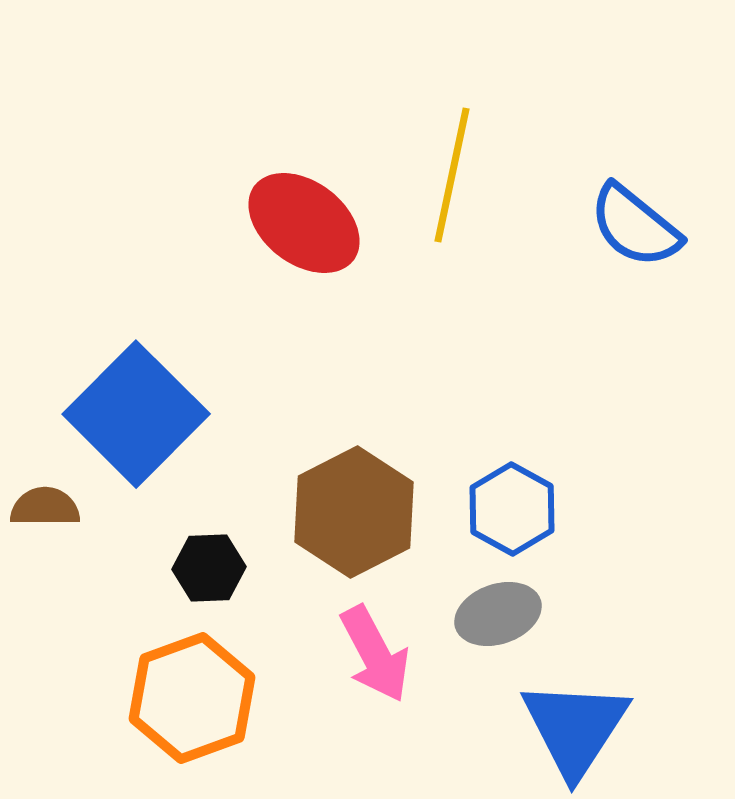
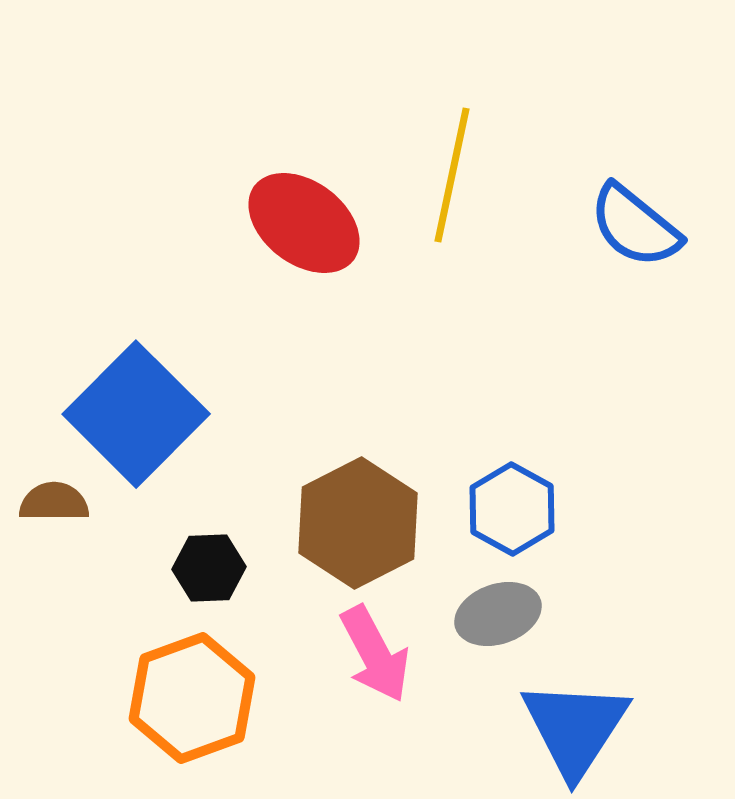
brown semicircle: moved 9 px right, 5 px up
brown hexagon: moved 4 px right, 11 px down
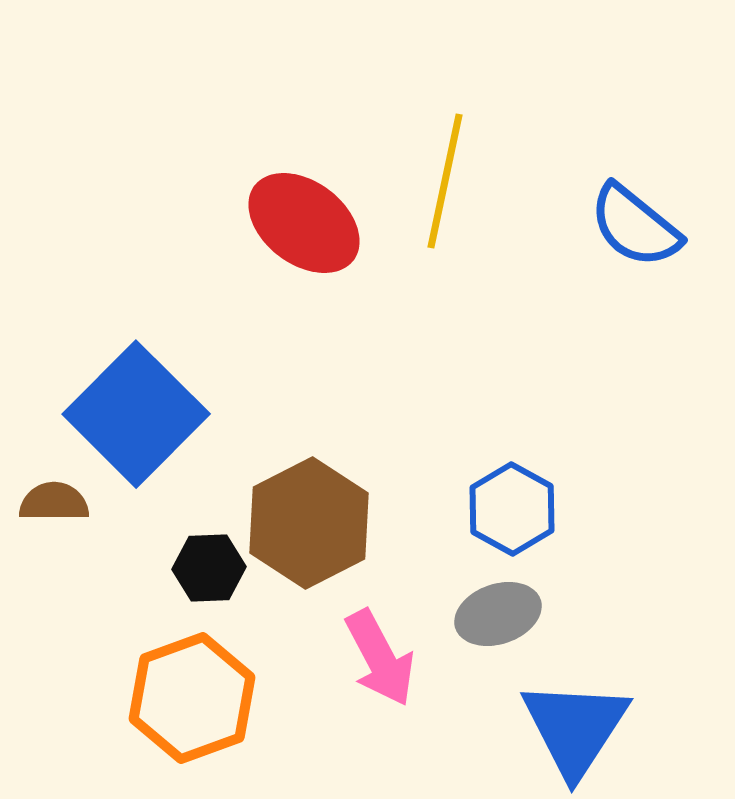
yellow line: moved 7 px left, 6 px down
brown hexagon: moved 49 px left
pink arrow: moved 5 px right, 4 px down
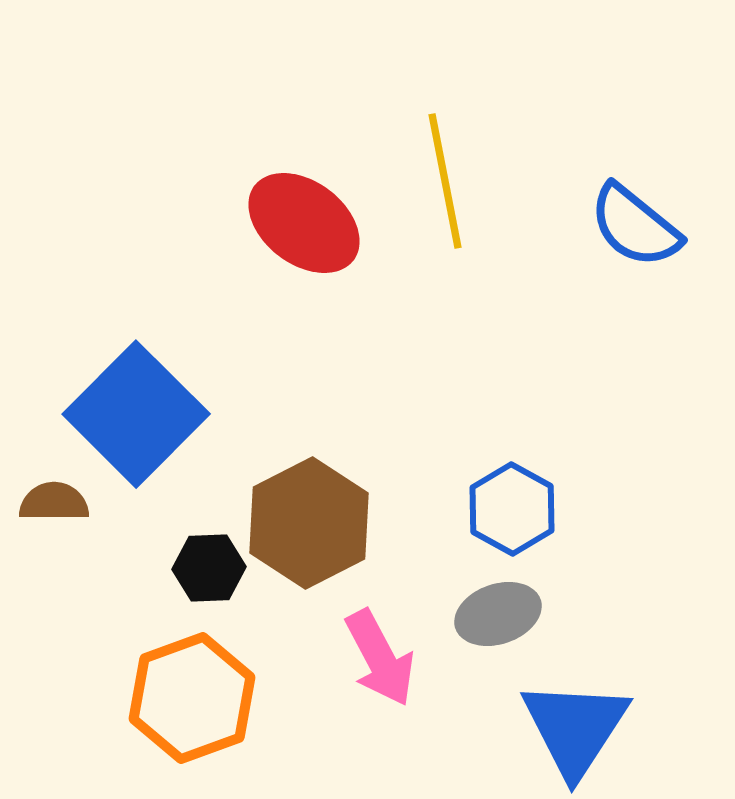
yellow line: rotated 23 degrees counterclockwise
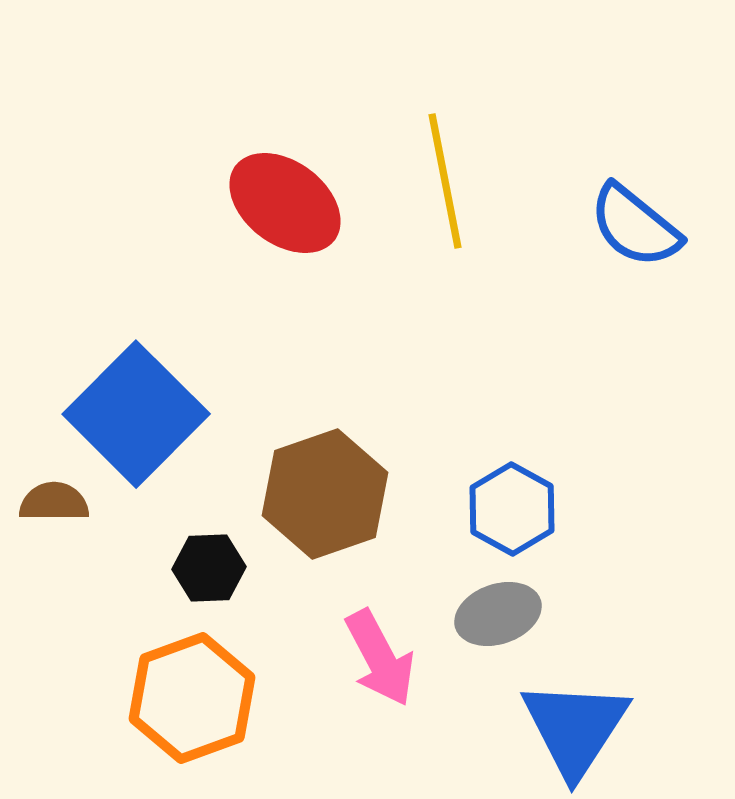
red ellipse: moved 19 px left, 20 px up
brown hexagon: moved 16 px right, 29 px up; rotated 8 degrees clockwise
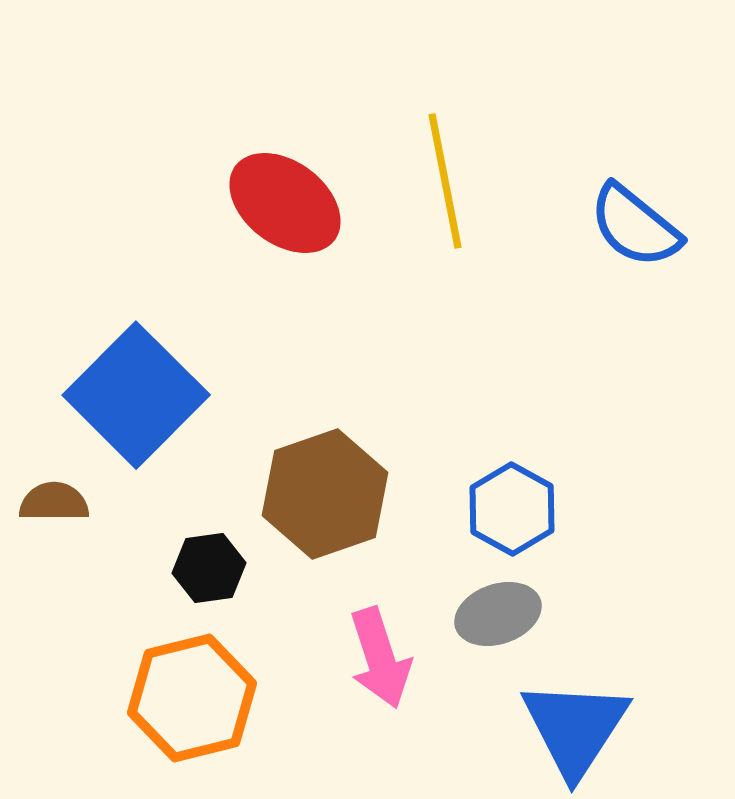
blue square: moved 19 px up
black hexagon: rotated 6 degrees counterclockwise
pink arrow: rotated 10 degrees clockwise
orange hexagon: rotated 6 degrees clockwise
